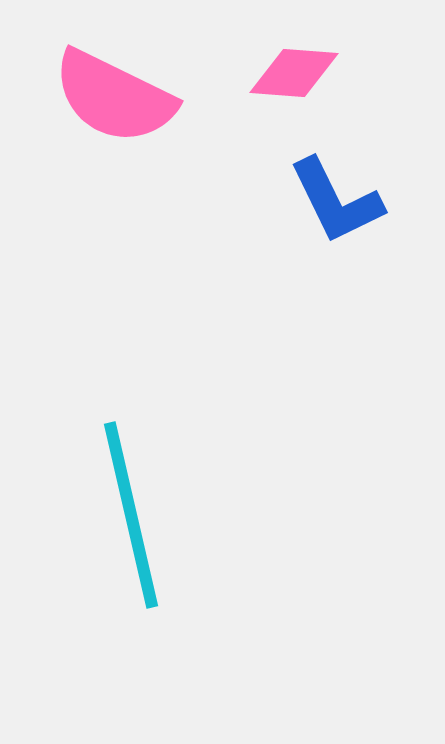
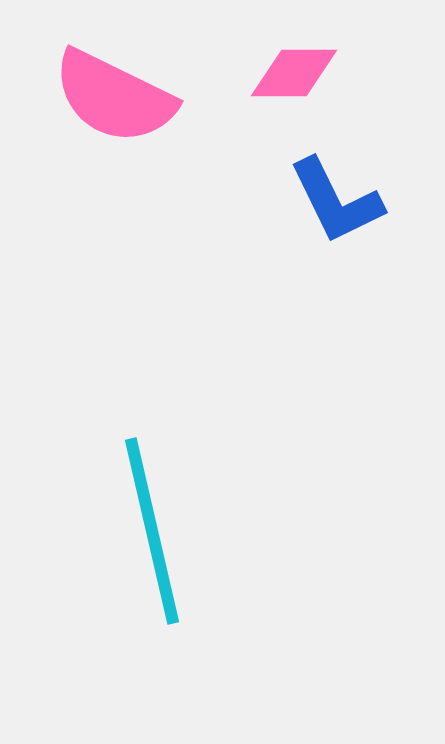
pink diamond: rotated 4 degrees counterclockwise
cyan line: moved 21 px right, 16 px down
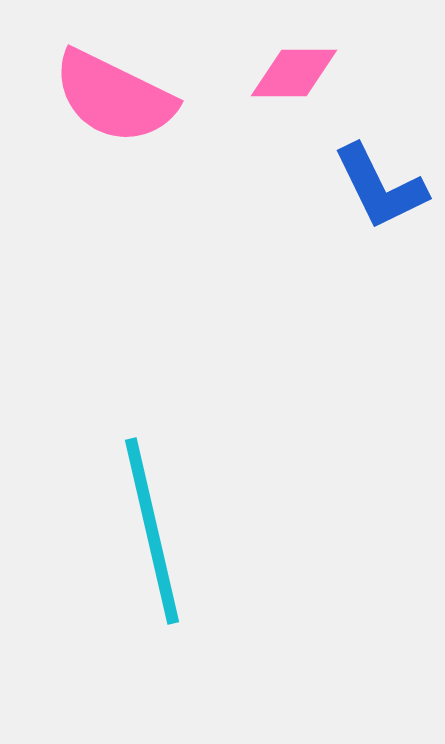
blue L-shape: moved 44 px right, 14 px up
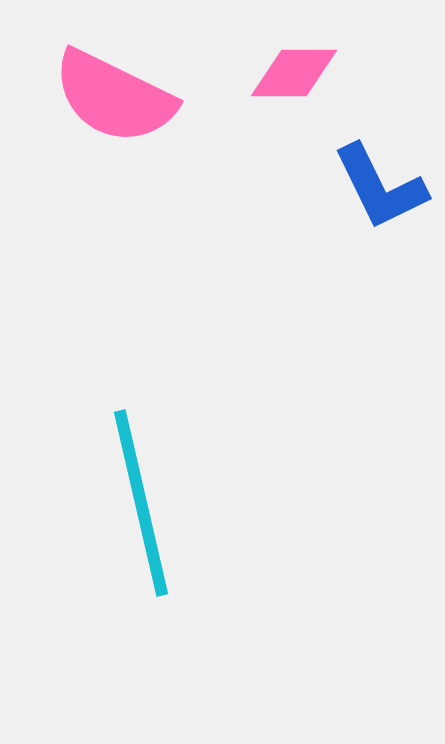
cyan line: moved 11 px left, 28 px up
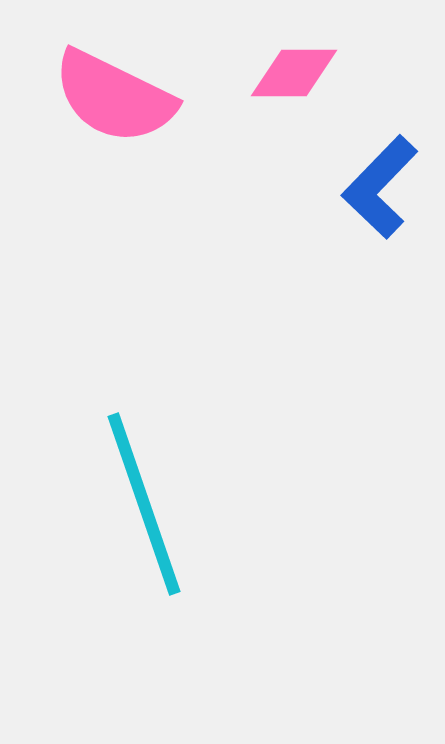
blue L-shape: rotated 70 degrees clockwise
cyan line: moved 3 px right, 1 px down; rotated 6 degrees counterclockwise
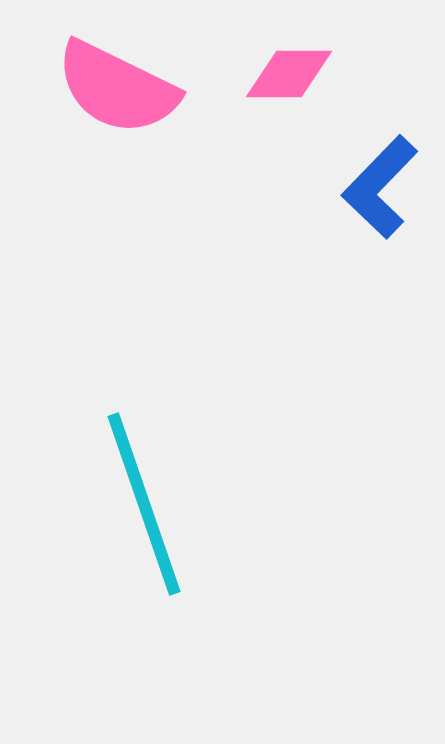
pink diamond: moved 5 px left, 1 px down
pink semicircle: moved 3 px right, 9 px up
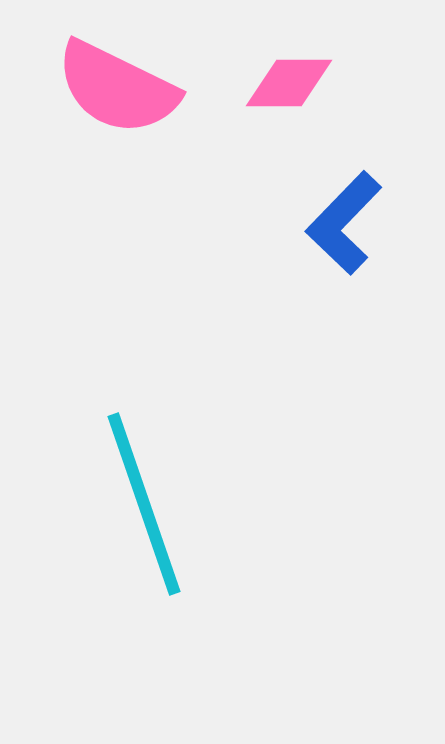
pink diamond: moved 9 px down
blue L-shape: moved 36 px left, 36 px down
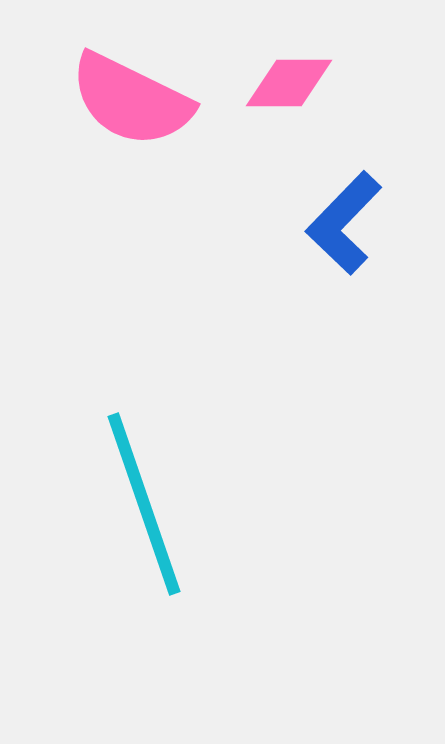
pink semicircle: moved 14 px right, 12 px down
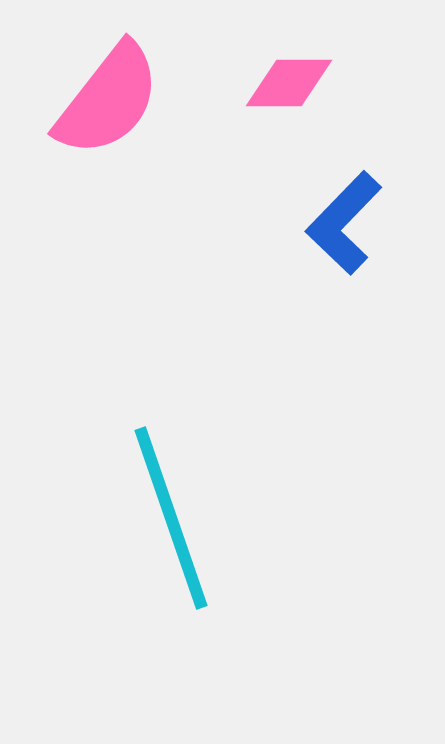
pink semicircle: moved 23 px left; rotated 78 degrees counterclockwise
cyan line: moved 27 px right, 14 px down
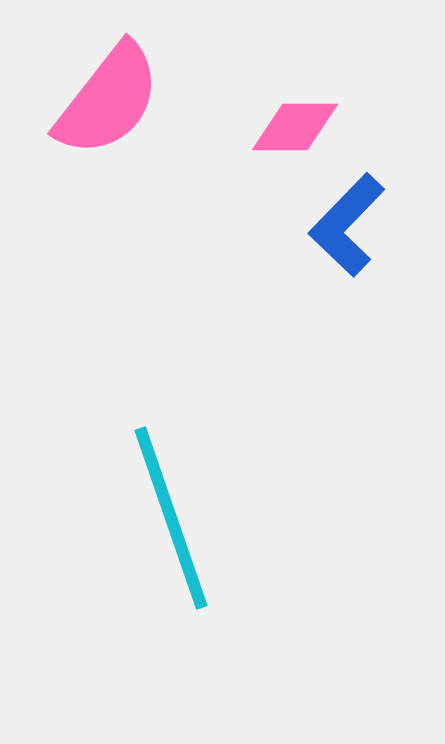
pink diamond: moved 6 px right, 44 px down
blue L-shape: moved 3 px right, 2 px down
